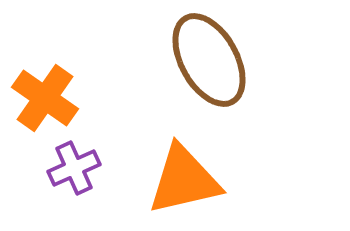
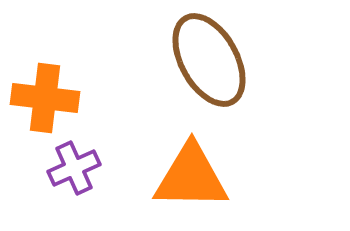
orange cross: rotated 28 degrees counterclockwise
orange triangle: moved 7 px right, 3 px up; rotated 14 degrees clockwise
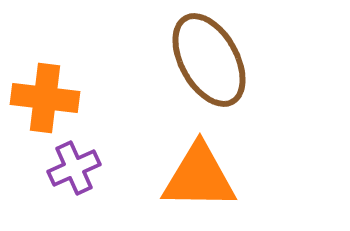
orange triangle: moved 8 px right
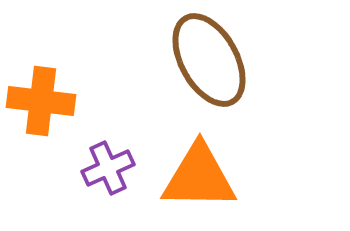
orange cross: moved 4 px left, 3 px down
purple cross: moved 34 px right
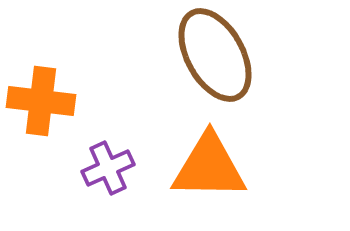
brown ellipse: moved 6 px right, 5 px up
orange triangle: moved 10 px right, 10 px up
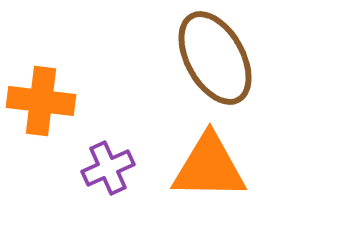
brown ellipse: moved 3 px down
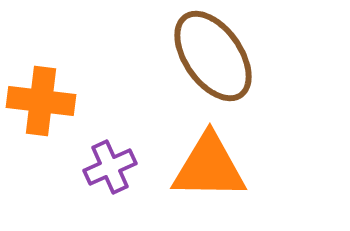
brown ellipse: moved 2 px left, 2 px up; rotated 6 degrees counterclockwise
purple cross: moved 2 px right, 1 px up
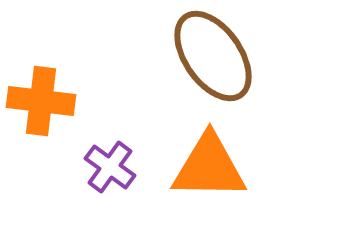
purple cross: rotated 30 degrees counterclockwise
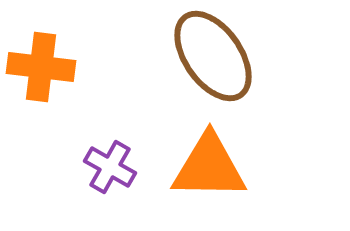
orange cross: moved 34 px up
purple cross: rotated 6 degrees counterclockwise
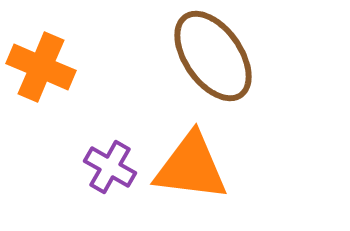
orange cross: rotated 16 degrees clockwise
orange triangle: moved 18 px left; rotated 6 degrees clockwise
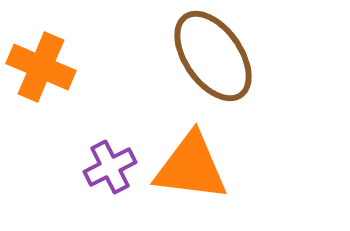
purple cross: rotated 33 degrees clockwise
